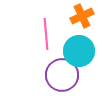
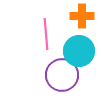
orange cross: rotated 25 degrees clockwise
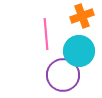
orange cross: rotated 20 degrees counterclockwise
purple circle: moved 1 px right
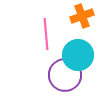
cyan circle: moved 1 px left, 4 px down
purple circle: moved 2 px right
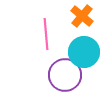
orange cross: rotated 30 degrees counterclockwise
cyan circle: moved 6 px right, 3 px up
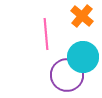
cyan circle: moved 1 px left, 5 px down
purple circle: moved 2 px right
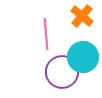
purple circle: moved 5 px left, 3 px up
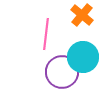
orange cross: moved 1 px up
pink line: rotated 12 degrees clockwise
